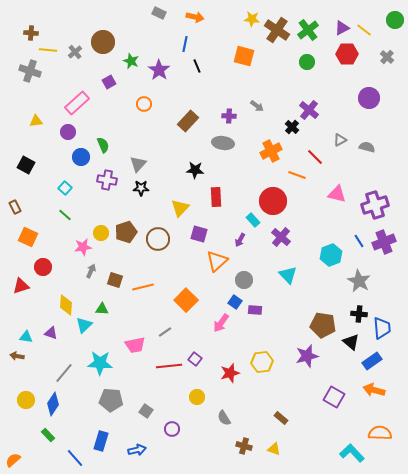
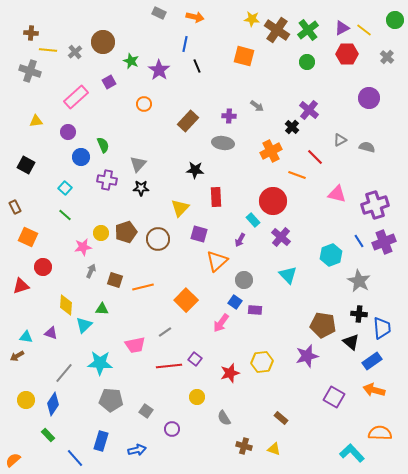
pink rectangle at (77, 103): moved 1 px left, 6 px up
brown arrow at (17, 356): rotated 40 degrees counterclockwise
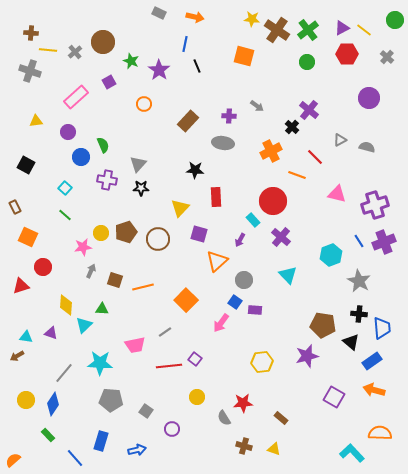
red star at (230, 373): moved 13 px right, 30 px down; rotated 12 degrees clockwise
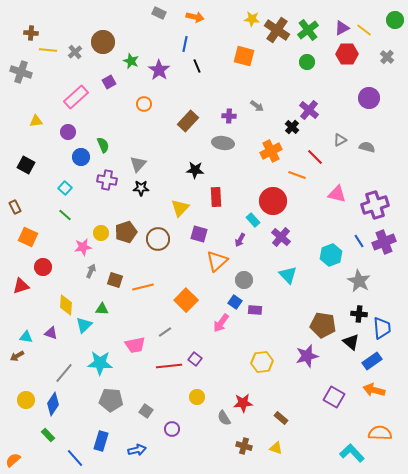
gray cross at (30, 71): moved 9 px left, 1 px down
yellow triangle at (274, 449): moved 2 px right, 1 px up
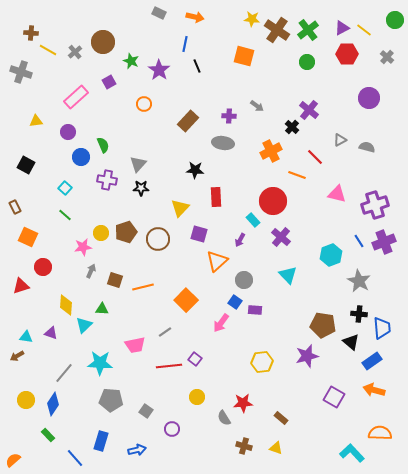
yellow line at (48, 50): rotated 24 degrees clockwise
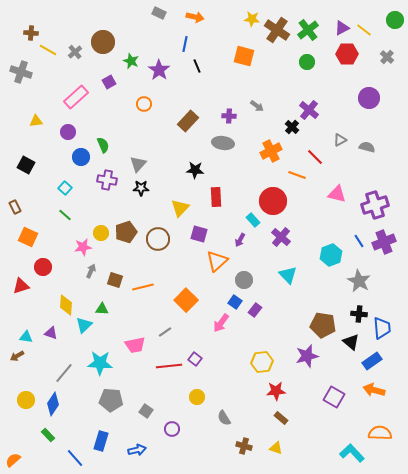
purple rectangle at (255, 310): rotated 56 degrees counterclockwise
red star at (243, 403): moved 33 px right, 12 px up
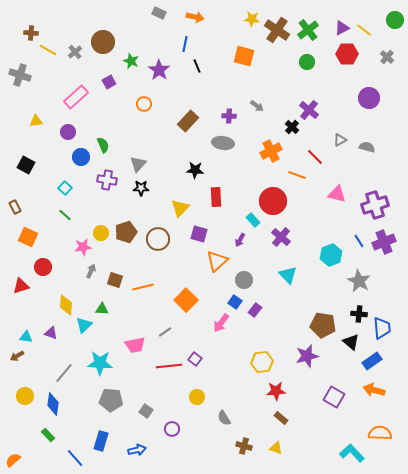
gray cross at (21, 72): moved 1 px left, 3 px down
yellow circle at (26, 400): moved 1 px left, 4 px up
blue diamond at (53, 404): rotated 25 degrees counterclockwise
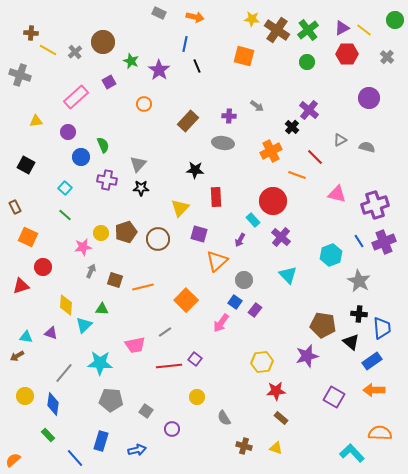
orange arrow at (374, 390): rotated 15 degrees counterclockwise
